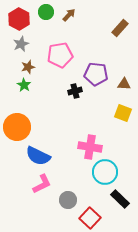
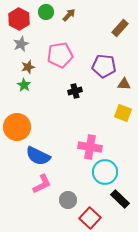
purple pentagon: moved 8 px right, 8 px up
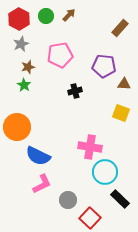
green circle: moved 4 px down
yellow square: moved 2 px left
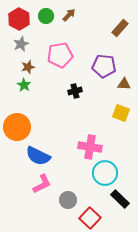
cyan circle: moved 1 px down
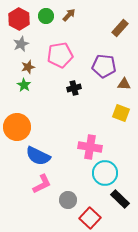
black cross: moved 1 px left, 3 px up
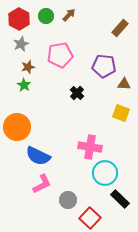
black cross: moved 3 px right, 5 px down; rotated 32 degrees counterclockwise
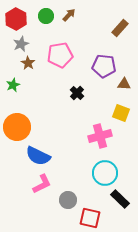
red hexagon: moved 3 px left
brown star: moved 4 px up; rotated 24 degrees counterclockwise
green star: moved 11 px left; rotated 16 degrees clockwise
pink cross: moved 10 px right, 11 px up; rotated 25 degrees counterclockwise
red square: rotated 30 degrees counterclockwise
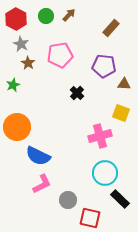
brown rectangle: moved 9 px left
gray star: rotated 21 degrees counterclockwise
